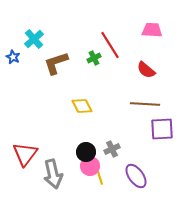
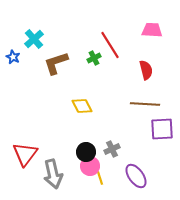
red semicircle: rotated 144 degrees counterclockwise
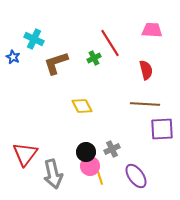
cyan cross: rotated 24 degrees counterclockwise
red line: moved 2 px up
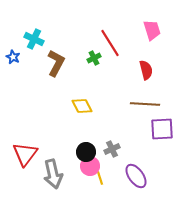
pink trapezoid: rotated 70 degrees clockwise
brown L-shape: rotated 136 degrees clockwise
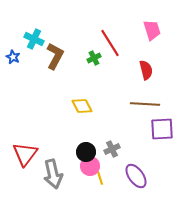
brown L-shape: moved 1 px left, 7 px up
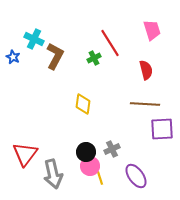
yellow diamond: moved 1 px right, 2 px up; rotated 35 degrees clockwise
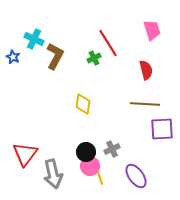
red line: moved 2 px left
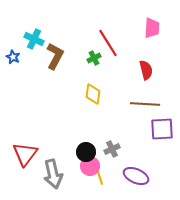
pink trapezoid: moved 2 px up; rotated 20 degrees clockwise
yellow diamond: moved 10 px right, 10 px up
purple ellipse: rotated 30 degrees counterclockwise
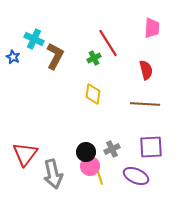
purple square: moved 11 px left, 18 px down
